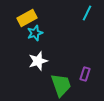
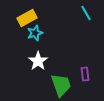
cyan line: moved 1 px left; rotated 56 degrees counterclockwise
white star: rotated 18 degrees counterclockwise
purple rectangle: rotated 24 degrees counterclockwise
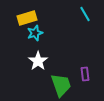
cyan line: moved 1 px left, 1 px down
yellow rectangle: rotated 12 degrees clockwise
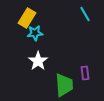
yellow rectangle: rotated 42 degrees counterclockwise
cyan star: rotated 14 degrees clockwise
purple rectangle: moved 1 px up
green trapezoid: moved 3 px right; rotated 15 degrees clockwise
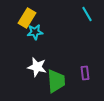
cyan line: moved 2 px right
cyan star: moved 1 px up
white star: moved 1 px left, 6 px down; rotated 24 degrees counterclockwise
green trapezoid: moved 8 px left, 4 px up
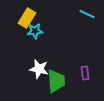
cyan line: rotated 35 degrees counterclockwise
cyan star: moved 1 px up
white star: moved 2 px right, 2 px down
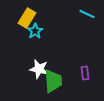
cyan star: rotated 28 degrees counterclockwise
green trapezoid: moved 3 px left
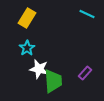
cyan star: moved 8 px left, 17 px down
purple rectangle: rotated 48 degrees clockwise
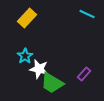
yellow rectangle: rotated 12 degrees clockwise
cyan star: moved 2 px left, 8 px down
purple rectangle: moved 1 px left, 1 px down
green trapezoid: moved 1 px left, 2 px down; rotated 125 degrees clockwise
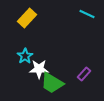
white star: rotated 12 degrees counterclockwise
